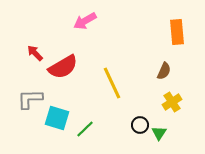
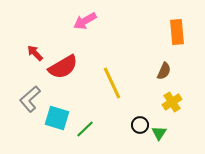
gray L-shape: rotated 40 degrees counterclockwise
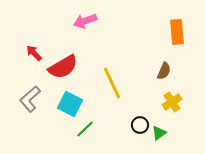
pink arrow: rotated 10 degrees clockwise
red arrow: moved 1 px left
cyan square: moved 13 px right, 14 px up; rotated 10 degrees clockwise
green triangle: rotated 21 degrees clockwise
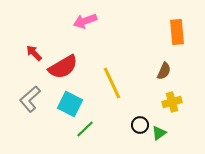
yellow cross: rotated 18 degrees clockwise
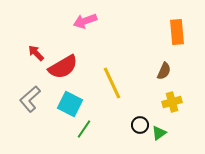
red arrow: moved 2 px right
green line: moved 1 px left; rotated 12 degrees counterclockwise
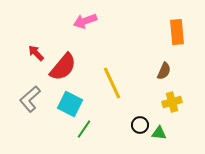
red semicircle: rotated 20 degrees counterclockwise
green triangle: rotated 42 degrees clockwise
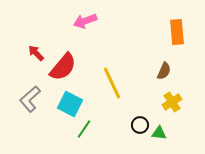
yellow cross: rotated 18 degrees counterclockwise
